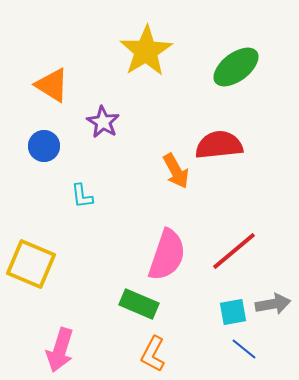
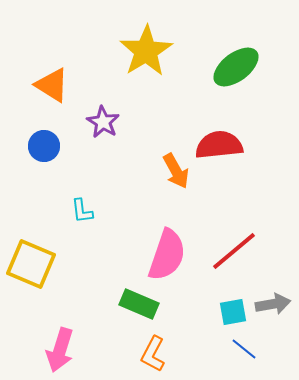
cyan L-shape: moved 15 px down
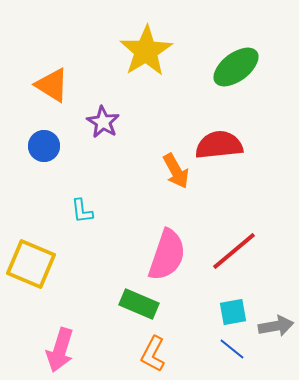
gray arrow: moved 3 px right, 22 px down
blue line: moved 12 px left
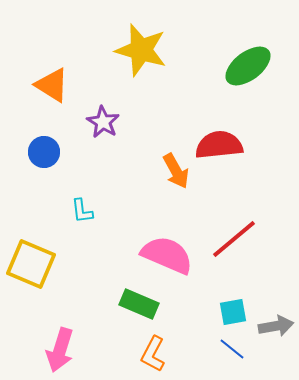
yellow star: moved 5 px left, 1 px up; rotated 24 degrees counterclockwise
green ellipse: moved 12 px right, 1 px up
blue circle: moved 6 px down
red line: moved 12 px up
pink semicircle: rotated 86 degrees counterclockwise
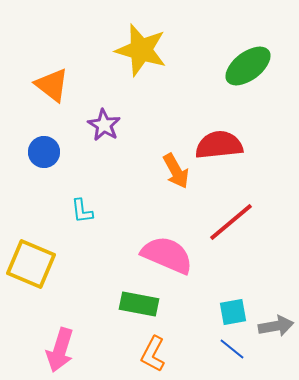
orange triangle: rotated 6 degrees clockwise
purple star: moved 1 px right, 3 px down
red line: moved 3 px left, 17 px up
green rectangle: rotated 12 degrees counterclockwise
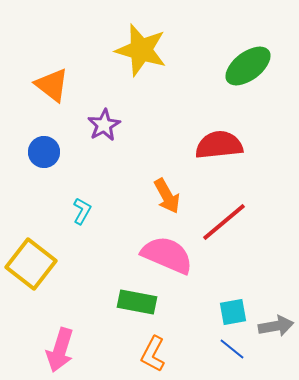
purple star: rotated 12 degrees clockwise
orange arrow: moved 9 px left, 25 px down
cyan L-shape: rotated 144 degrees counterclockwise
red line: moved 7 px left
yellow square: rotated 15 degrees clockwise
green rectangle: moved 2 px left, 2 px up
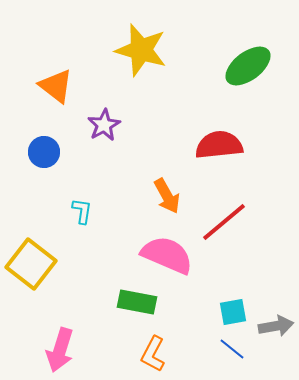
orange triangle: moved 4 px right, 1 px down
cyan L-shape: rotated 20 degrees counterclockwise
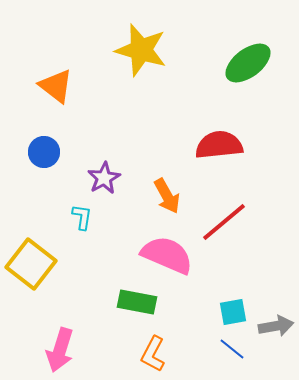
green ellipse: moved 3 px up
purple star: moved 53 px down
cyan L-shape: moved 6 px down
